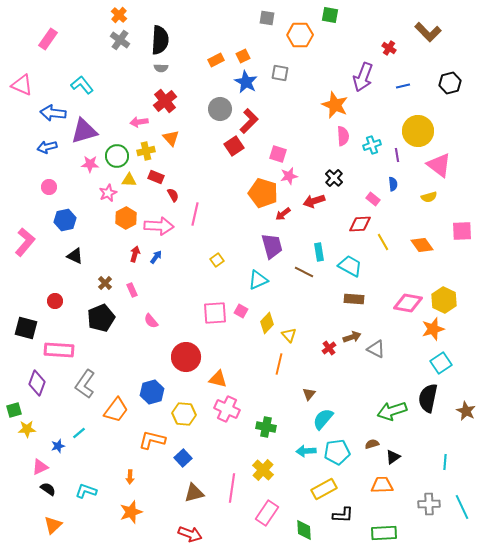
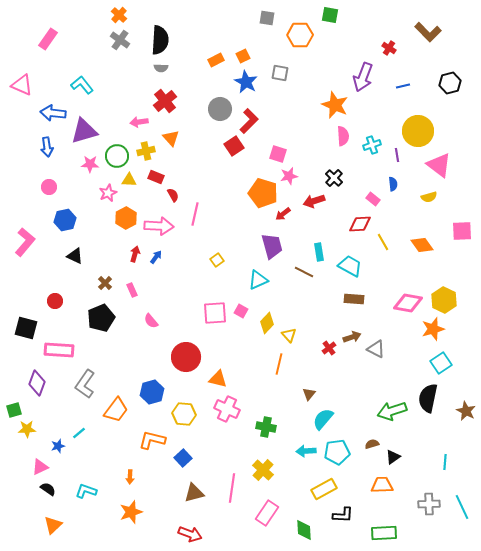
blue arrow at (47, 147): rotated 84 degrees counterclockwise
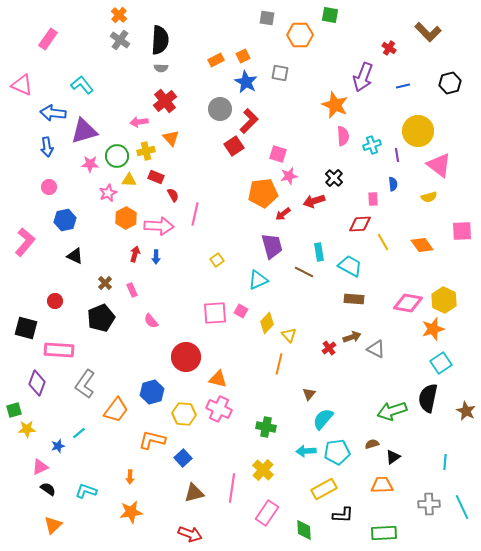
orange pentagon at (263, 193): rotated 24 degrees counterclockwise
pink rectangle at (373, 199): rotated 48 degrees clockwise
blue arrow at (156, 257): rotated 144 degrees clockwise
pink cross at (227, 409): moved 8 px left
orange star at (131, 512): rotated 10 degrees clockwise
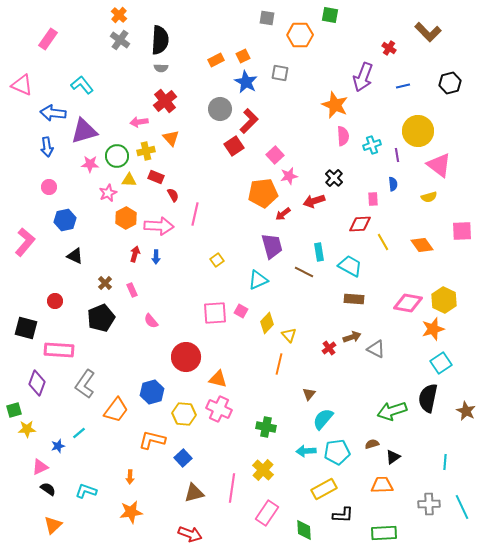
pink square at (278, 154): moved 3 px left, 1 px down; rotated 30 degrees clockwise
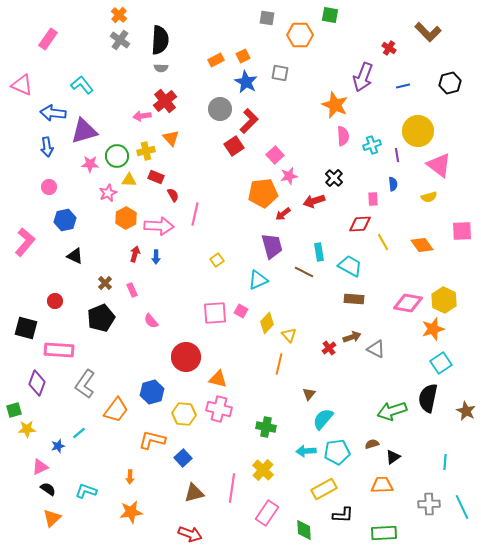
pink arrow at (139, 122): moved 3 px right, 6 px up
pink cross at (219, 409): rotated 10 degrees counterclockwise
orange triangle at (53, 525): moved 1 px left, 7 px up
